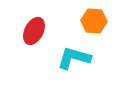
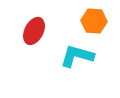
cyan L-shape: moved 3 px right, 2 px up
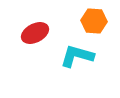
red ellipse: moved 1 px right, 2 px down; rotated 36 degrees clockwise
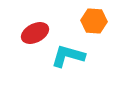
cyan L-shape: moved 9 px left
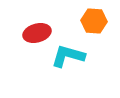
red ellipse: moved 2 px right; rotated 12 degrees clockwise
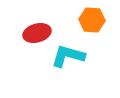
orange hexagon: moved 2 px left, 1 px up
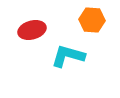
red ellipse: moved 5 px left, 3 px up
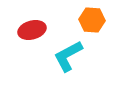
cyan L-shape: rotated 44 degrees counterclockwise
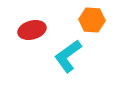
cyan L-shape: rotated 8 degrees counterclockwise
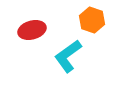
orange hexagon: rotated 15 degrees clockwise
